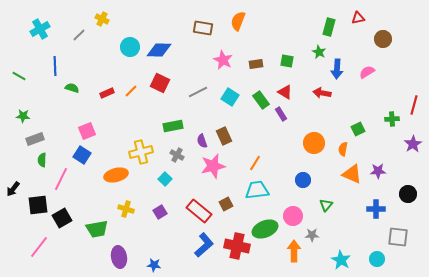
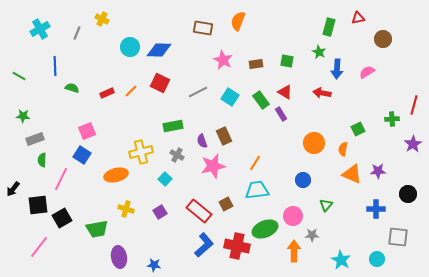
gray line at (79, 35): moved 2 px left, 2 px up; rotated 24 degrees counterclockwise
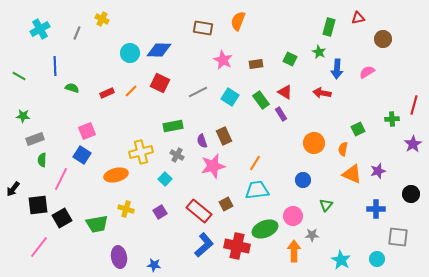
cyan circle at (130, 47): moved 6 px down
green square at (287, 61): moved 3 px right, 2 px up; rotated 16 degrees clockwise
purple star at (378, 171): rotated 14 degrees counterclockwise
black circle at (408, 194): moved 3 px right
green trapezoid at (97, 229): moved 5 px up
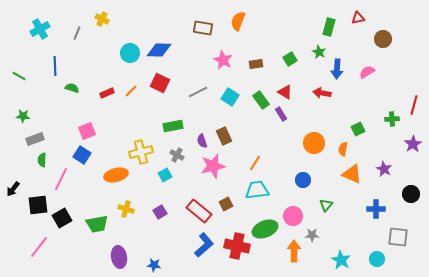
green square at (290, 59): rotated 32 degrees clockwise
purple star at (378, 171): moved 6 px right, 2 px up; rotated 28 degrees counterclockwise
cyan square at (165, 179): moved 4 px up; rotated 16 degrees clockwise
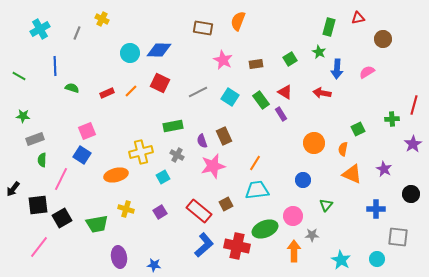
cyan square at (165, 175): moved 2 px left, 2 px down
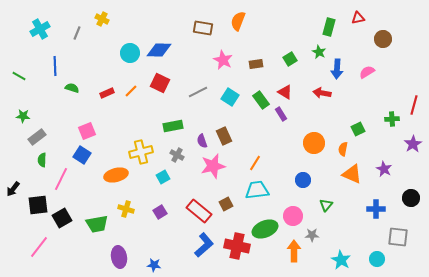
gray rectangle at (35, 139): moved 2 px right, 2 px up; rotated 18 degrees counterclockwise
black circle at (411, 194): moved 4 px down
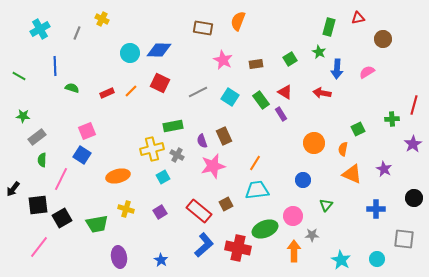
yellow cross at (141, 152): moved 11 px right, 3 px up
orange ellipse at (116, 175): moved 2 px right, 1 px down
black circle at (411, 198): moved 3 px right
gray square at (398, 237): moved 6 px right, 2 px down
red cross at (237, 246): moved 1 px right, 2 px down
blue star at (154, 265): moved 7 px right, 5 px up; rotated 24 degrees clockwise
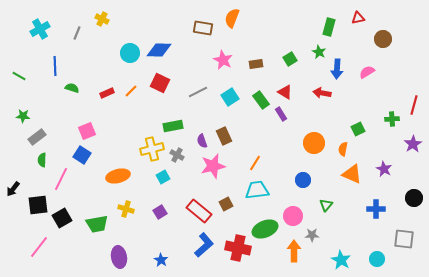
orange semicircle at (238, 21): moved 6 px left, 3 px up
cyan square at (230, 97): rotated 24 degrees clockwise
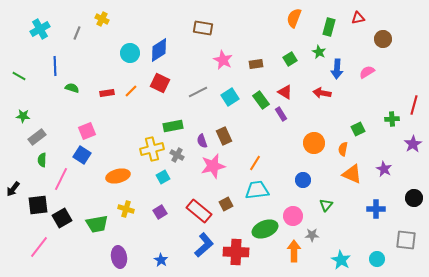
orange semicircle at (232, 18): moved 62 px right
blue diamond at (159, 50): rotated 35 degrees counterclockwise
red rectangle at (107, 93): rotated 16 degrees clockwise
gray square at (404, 239): moved 2 px right, 1 px down
red cross at (238, 248): moved 2 px left, 4 px down; rotated 10 degrees counterclockwise
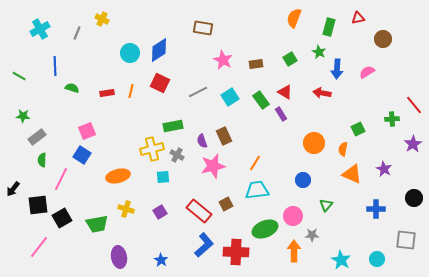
orange line at (131, 91): rotated 32 degrees counterclockwise
red line at (414, 105): rotated 54 degrees counterclockwise
cyan square at (163, 177): rotated 24 degrees clockwise
